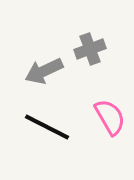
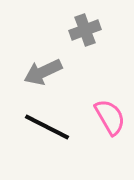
gray cross: moved 5 px left, 19 px up
gray arrow: moved 1 px left, 1 px down
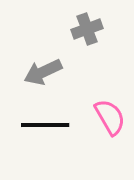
gray cross: moved 2 px right, 1 px up
black line: moved 2 px left, 2 px up; rotated 27 degrees counterclockwise
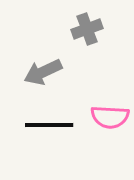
pink semicircle: rotated 123 degrees clockwise
black line: moved 4 px right
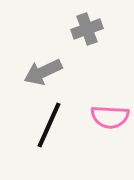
black line: rotated 66 degrees counterclockwise
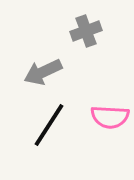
gray cross: moved 1 px left, 2 px down
black line: rotated 9 degrees clockwise
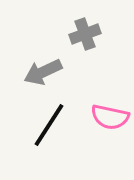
gray cross: moved 1 px left, 3 px down
pink semicircle: rotated 9 degrees clockwise
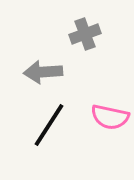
gray arrow: rotated 21 degrees clockwise
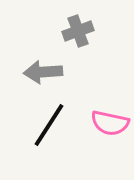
gray cross: moved 7 px left, 3 px up
pink semicircle: moved 6 px down
